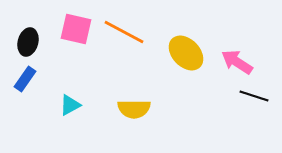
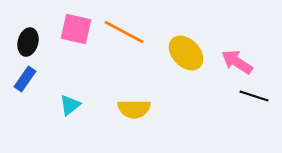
cyan triangle: rotated 10 degrees counterclockwise
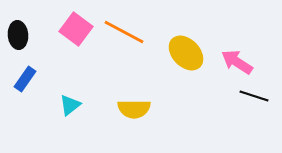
pink square: rotated 24 degrees clockwise
black ellipse: moved 10 px left, 7 px up; rotated 20 degrees counterclockwise
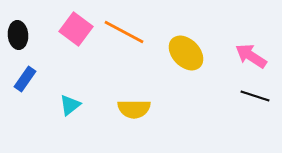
pink arrow: moved 14 px right, 6 px up
black line: moved 1 px right
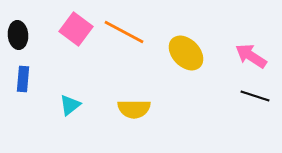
blue rectangle: moved 2 px left; rotated 30 degrees counterclockwise
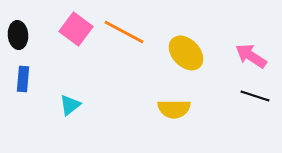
yellow semicircle: moved 40 px right
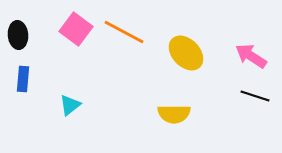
yellow semicircle: moved 5 px down
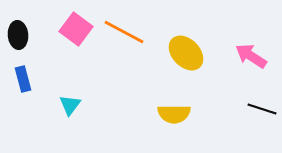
blue rectangle: rotated 20 degrees counterclockwise
black line: moved 7 px right, 13 px down
cyan triangle: rotated 15 degrees counterclockwise
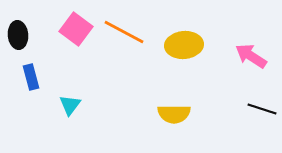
yellow ellipse: moved 2 px left, 8 px up; rotated 51 degrees counterclockwise
blue rectangle: moved 8 px right, 2 px up
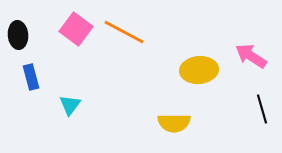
yellow ellipse: moved 15 px right, 25 px down
black line: rotated 56 degrees clockwise
yellow semicircle: moved 9 px down
